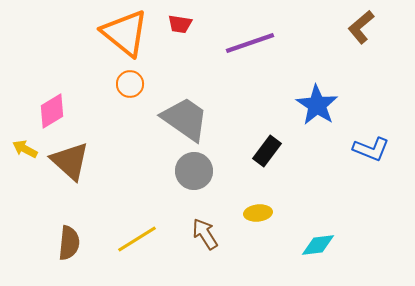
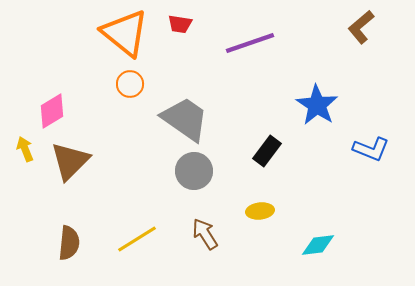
yellow arrow: rotated 40 degrees clockwise
brown triangle: rotated 33 degrees clockwise
yellow ellipse: moved 2 px right, 2 px up
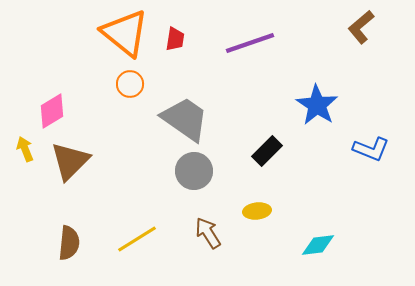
red trapezoid: moved 5 px left, 15 px down; rotated 90 degrees counterclockwise
black rectangle: rotated 8 degrees clockwise
yellow ellipse: moved 3 px left
brown arrow: moved 3 px right, 1 px up
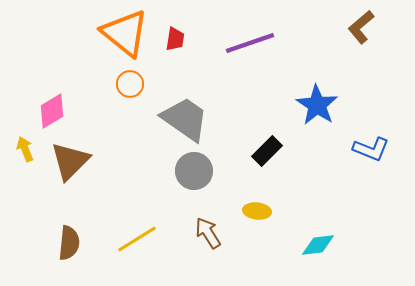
yellow ellipse: rotated 12 degrees clockwise
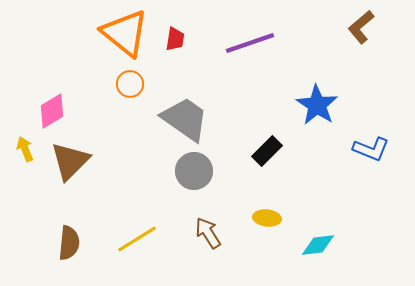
yellow ellipse: moved 10 px right, 7 px down
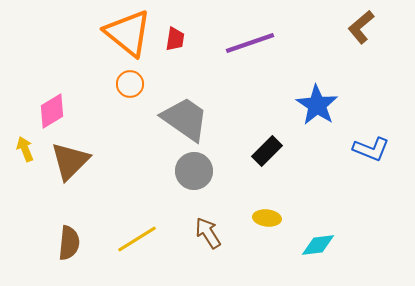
orange triangle: moved 3 px right
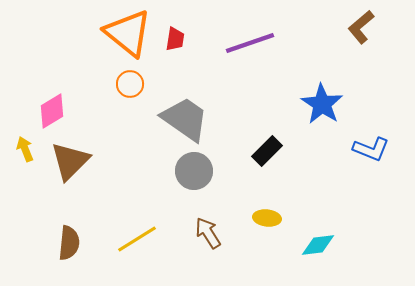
blue star: moved 5 px right, 1 px up
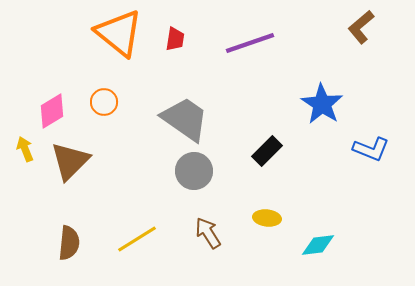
orange triangle: moved 9 px left
orange circle: moved 26 px left, 18 px down
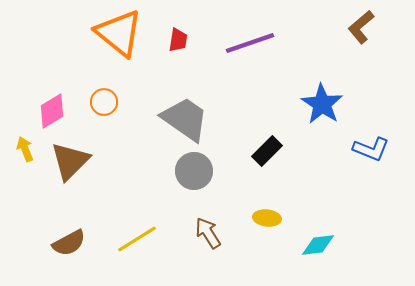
red trapezoid: moved 3 px right, 1 px down
brown semicircle: rotated 56 degrees clockwise
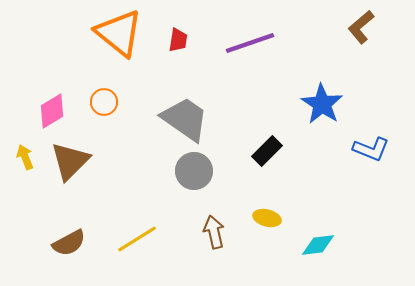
yellow arrow: moved 8 px down
yellow ellipse: rotated 8 degrees clockwise
brown arrow: moved 6 px right, 1 px up; rotated 20 degrees clockwise
